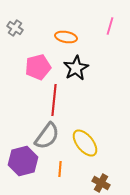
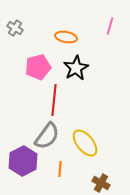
purple hexagon: rotated 12 degrees counterclockwise
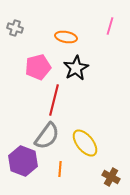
gray cross: rotated 14 degrees counterclockwise
red line: rotated 8 degrees clockwise
purple hexagon: rotated 12 degrees counterclockwise
brown cross: moved 10 px right, 6 px up
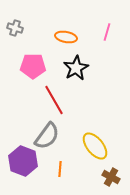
pink line: moved 3 px left, 6 px down
pink pentagon: moved 5 px left, 1 px up; rotated 15 degrees clockwise
red line: rotated 44 degrees counterclockwise
yellow ellipse: moved 10 px right, 3 px down
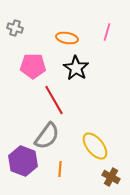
orange ellipse: moved 1 px right, 1 px down
black star: rotated 10 degrees counterclockwise
